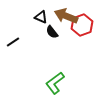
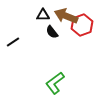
black triangle: moved 2 px right, 2 px up; rotated 24 degrees counterclockwise
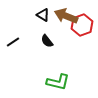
black triangle: rotated 32 degrees clockwise
black semicircle: moved 5 px left, 9 px down
green L-shape: moved 3 px right, 1 px up; rotated 130 degrees counterclockwise
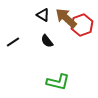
brown arrow: moved 2 px down; rotated 20 degrees clockwise
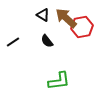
red hexagon: moved 2 px down; rotated 10 degrees clockwise
green L-shape: moved 1 px right, 1 px up; rotated 20 degrees counterclockwise
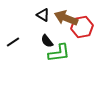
brown arrow: rotated 20 degrees counterclockwise
green L-shape: moved 28 px up
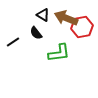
black semicircle: moved 11 px left, 8 px up
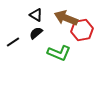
black triangle: moved 7 px left
red hexagon: moved 3 px down
black semicircle: rotated 88 degrees clockwise
green L-shape: rotated 30 degrees clockwise
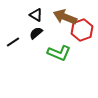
brown arrow: moved 1 px left, 1 px up
red hexagon: rotated 10 degrees counterclockwise
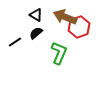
red hexagon: moved 3 px left, 3 px up
black line: moved 2 px right
green L-shape: rotated 90 degrees counterclockwise
